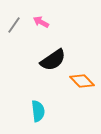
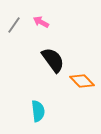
black semicircle: rotated 92 degrees counterclockwise
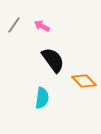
pink arrow: moved 1 px right, 4 px down
orange diamond: moved 2 px right
cyan semicircle: moved 4 px right, 13 px up; rotated 15 degrees clockwise
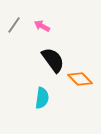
orange diamond: moved 4 px left, 2 px up
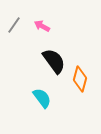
black semicircle: moved 1 px right, 1 px down
orange diamond: rotated 60 degrees clockwise
cyan semicircle: rotated 45 degrees counterclockwise
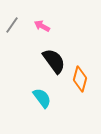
gray line: moved 2 px left
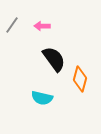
pink arrow: rotated 28 degrees counterclockwise
black semicircle: moved 2 px up
cyan semicircle: rotated 140 degrees clockwise
